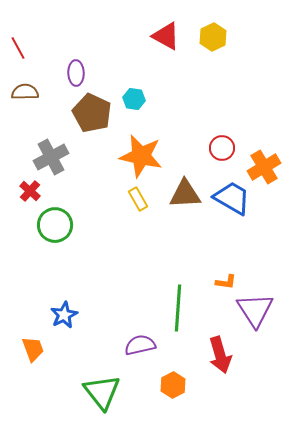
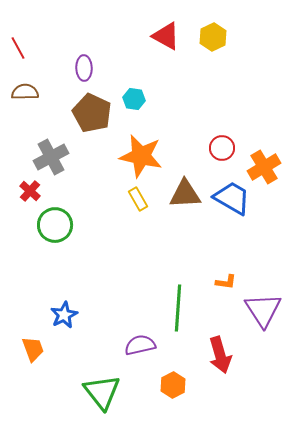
purple ellipse: moved 8 px right, 5 px up
purple triangle: moved 8 px right
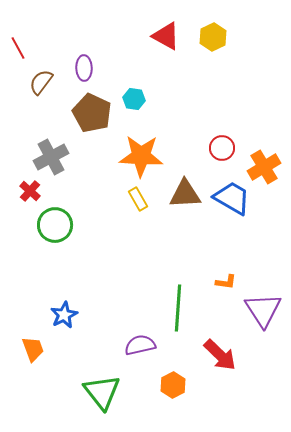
brown semicircle: moved 16 px right, 10 px up; rotated 52 degrees counterclockwise
orange star: rotated 9 degrees counterclockwise
red arrow: rotated 30 degrees counterclockwise
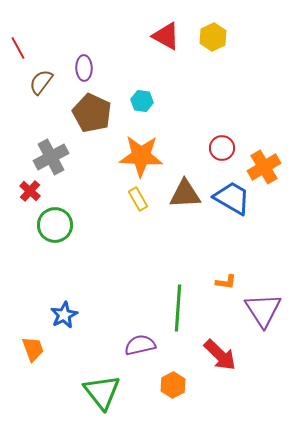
cyan hexagon: moved 8 px right, 2 px down
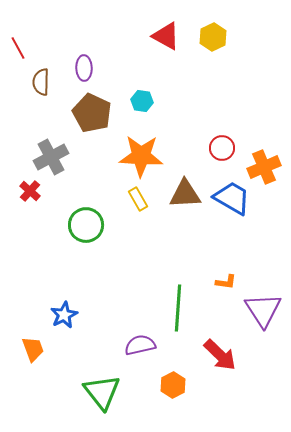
brown semicircle: rotated 36 degrees counterclockwise
orange cross: rotated 8 degrees clockwise
green circle: moved 31 px right
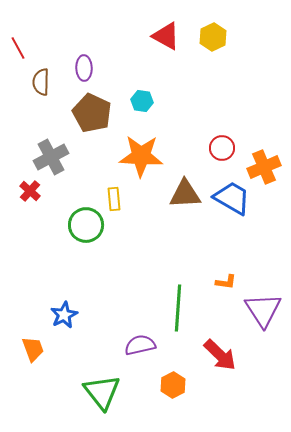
yellow rectangle: moved 24 px left; rotated 25 degrees clockwise
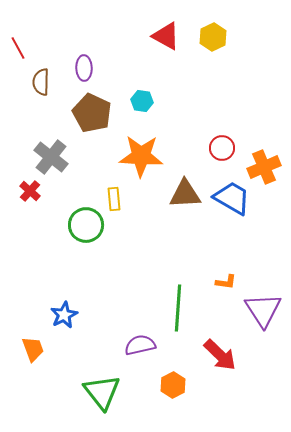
gray cross: rotated 24 degrees counterclockwise
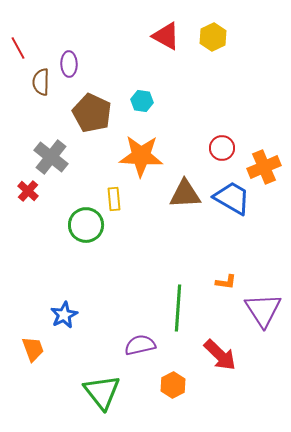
purple ellipse: moved 15 px left, 4 px up
red cross: moved 2 px left
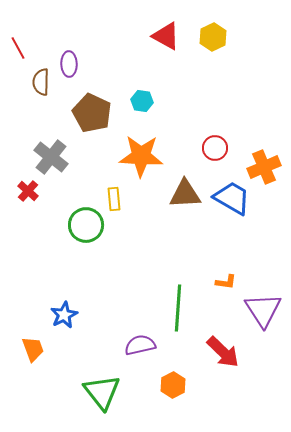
red circle: moved 7 px left
red arrow: moved 3 px right, 3 px up
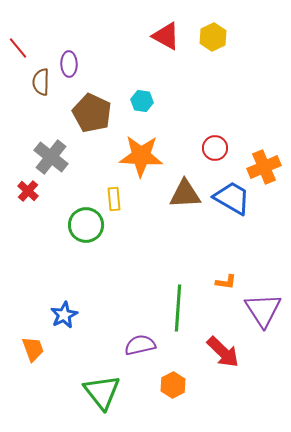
red line: rotated 10 degrees counterclockwise
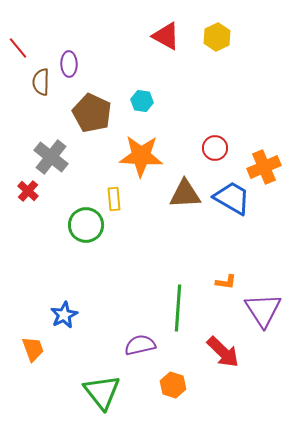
yellow hexagon: moved 4 px right
orange hexagon: rotated 15 degrees counterclockwise
